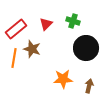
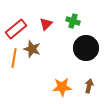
orange star: moved 1 px left, 8 px down
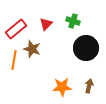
orange line: moved 2 px down
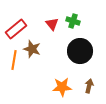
red triangle: moved 6 px right; rotated 24 degrees counterclockwise
black circle: moved 6 px left, 3 px down
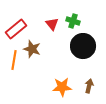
black circle: moved 3 px right, 5 px up
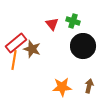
red rectangle: moved 14 px down
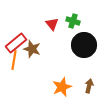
black circle: moved 1 px right, 1 px up
orange star: rotated 18 degrees counterclockwise
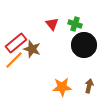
green cross: moved 2 px right, 3 px down
orange line: rotated 36 degrees clockwise
orange star: rotated 18 degrees clockwise
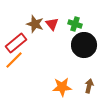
brown star: moved 3 px right, 25 px up
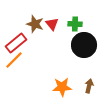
green cross: rotated 16 degrees counterclockwise
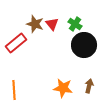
green cross: rotated 32 degrees clockwise
orange line: moved 30 px down; rotated 48 degrees counterclockwise
orange star: moved 1 px right, 1 px down; rotated 12 degrees clockwise
